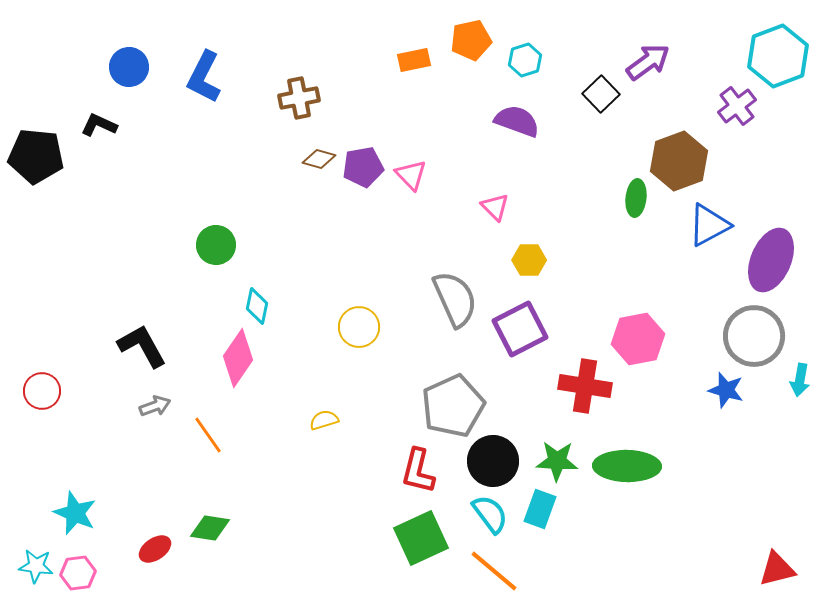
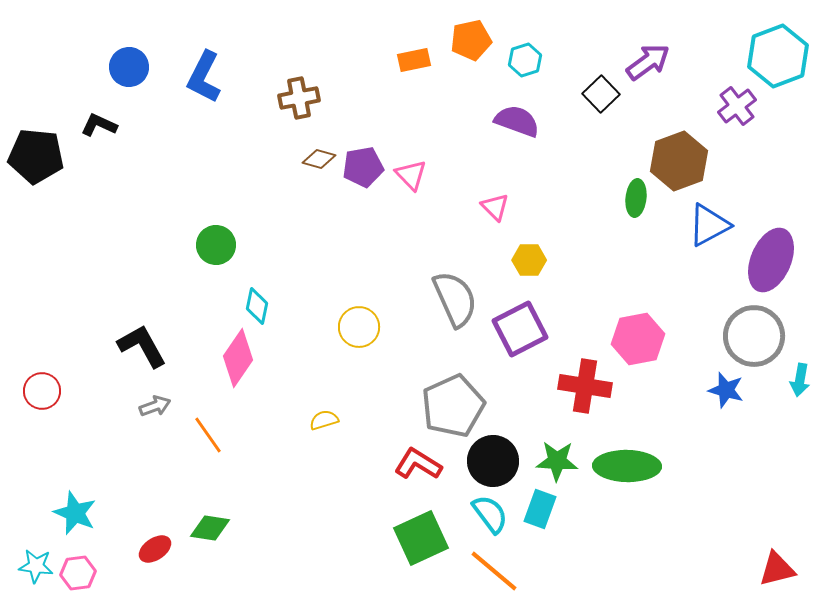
red L-shape at (418, 471): moved 7 px up; rotated 108 degrees clockwise
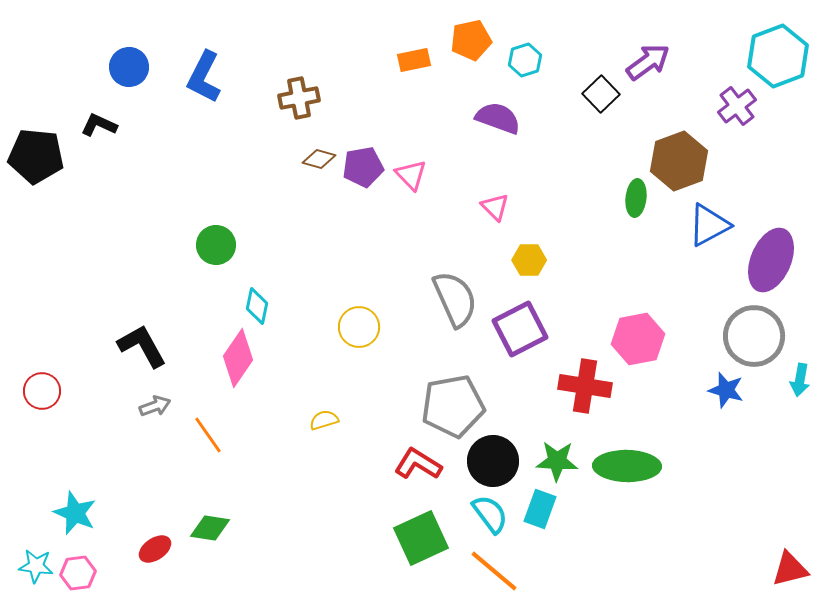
purple semicircle at (517, 121): moved 19 px left, 3 px up
gray pentagon at (453, 406): rotated 14 degrees clockwise
red triangle at (777, 569): moved 13 px right
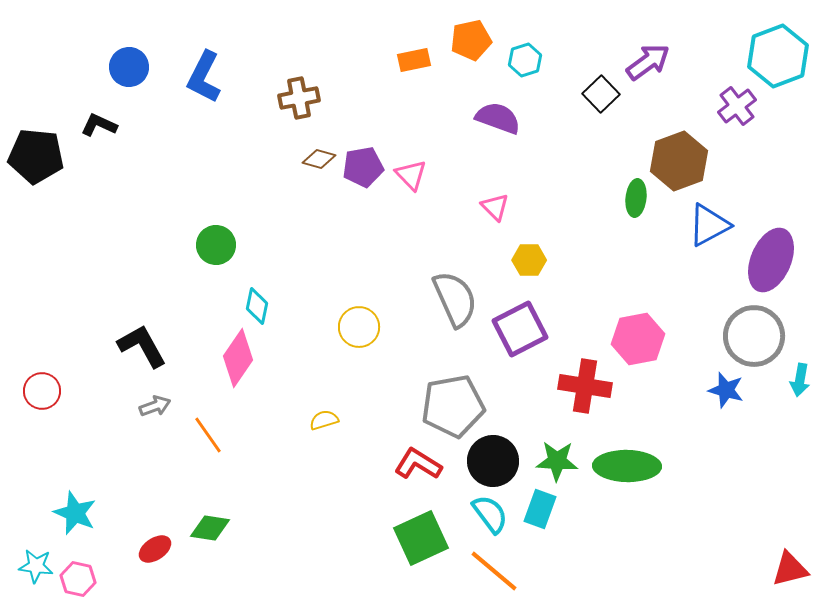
pink hexagon at (78, 573): moved 6 px down; rotated 20 degrees clockwise
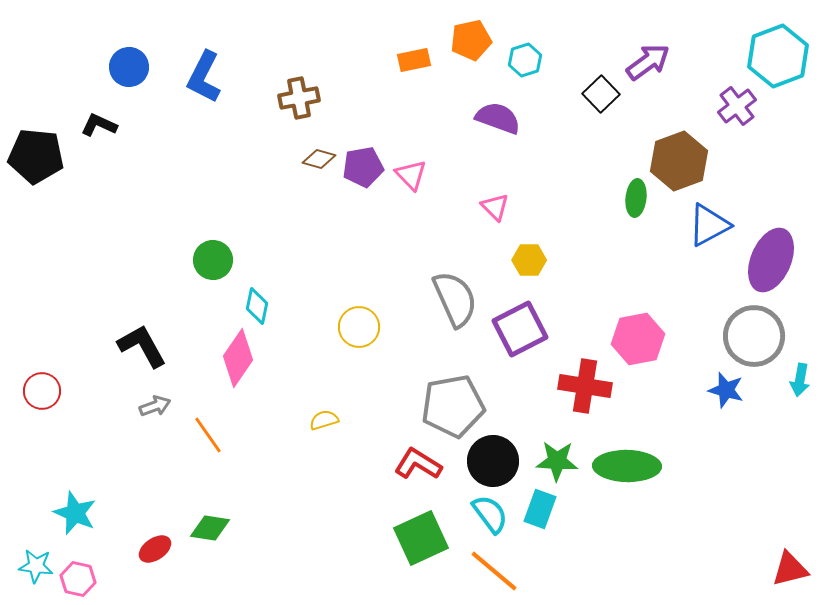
green circle at (216, 245): moved 3 px left, 15 px down
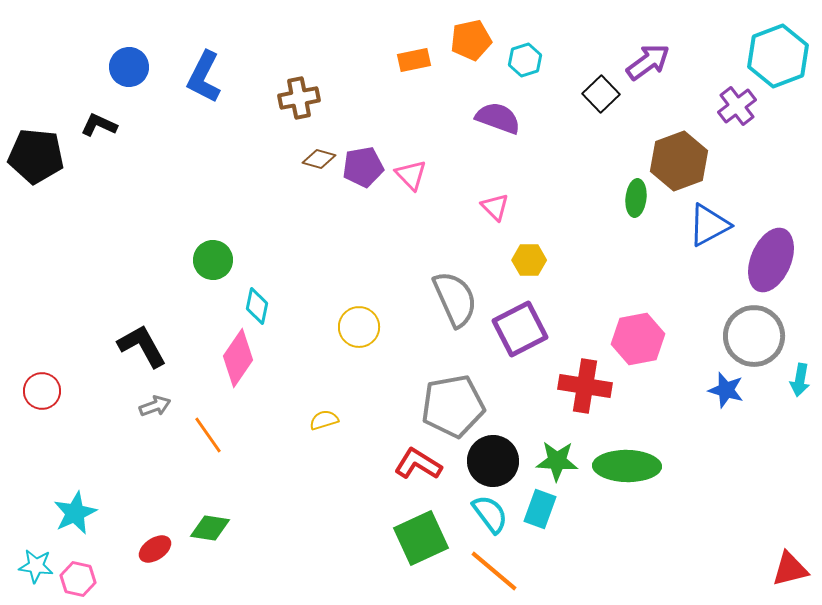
cyan star at (75, 513): rotated 24 degrees clockwise
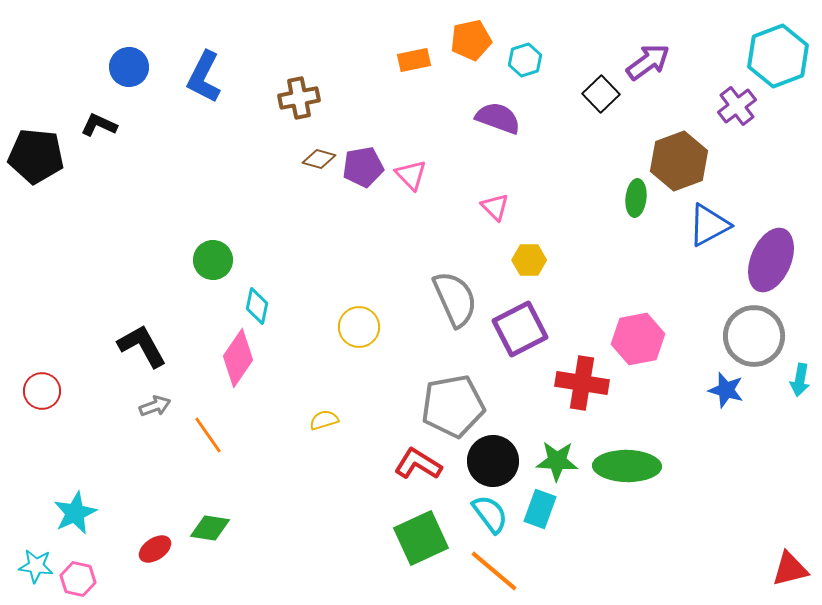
red cross at (585, 386): moved 3 px left, 3 px up
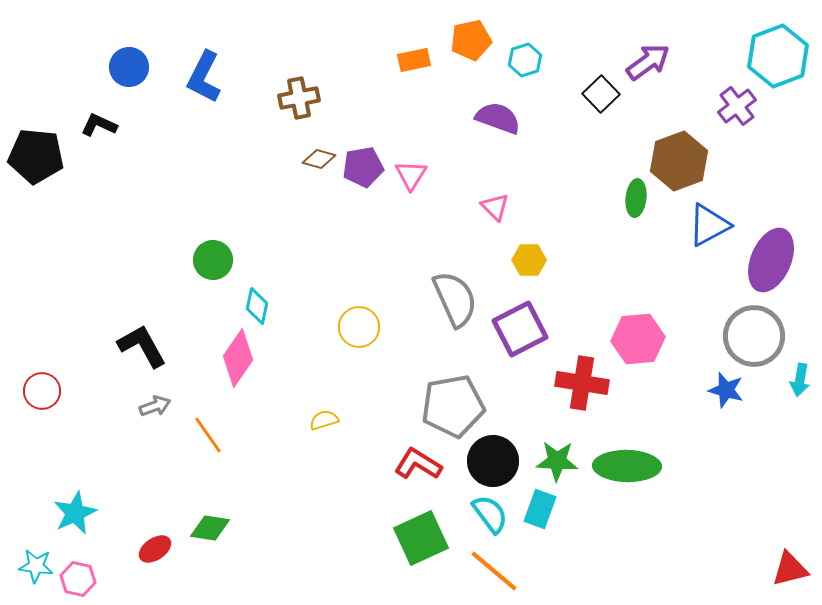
pink triangle at (411, 175): rotated 16 degrees clockwise
pink hexagon at (638, 339): rotated 6 degrees clockwise
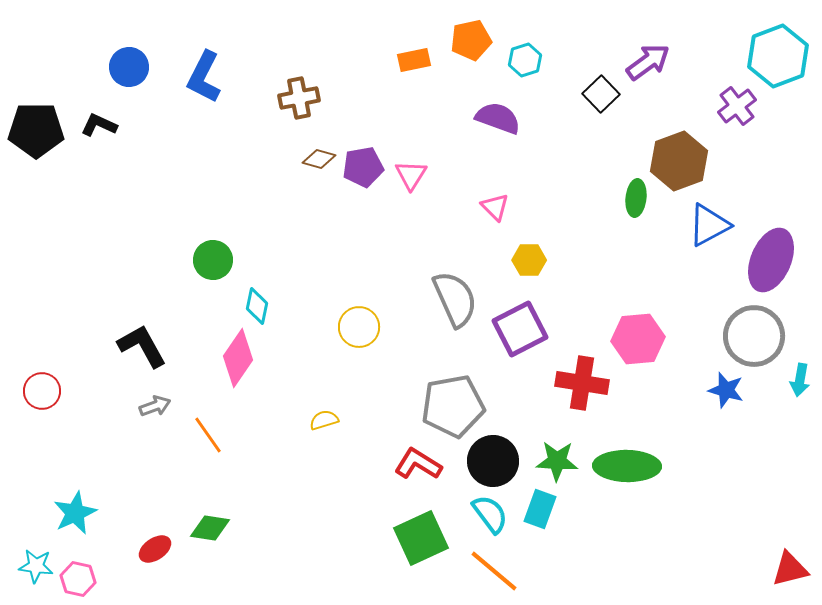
black pentagon at (36, 156): moved 26 px up; rotated 6 degrees counterclockwise
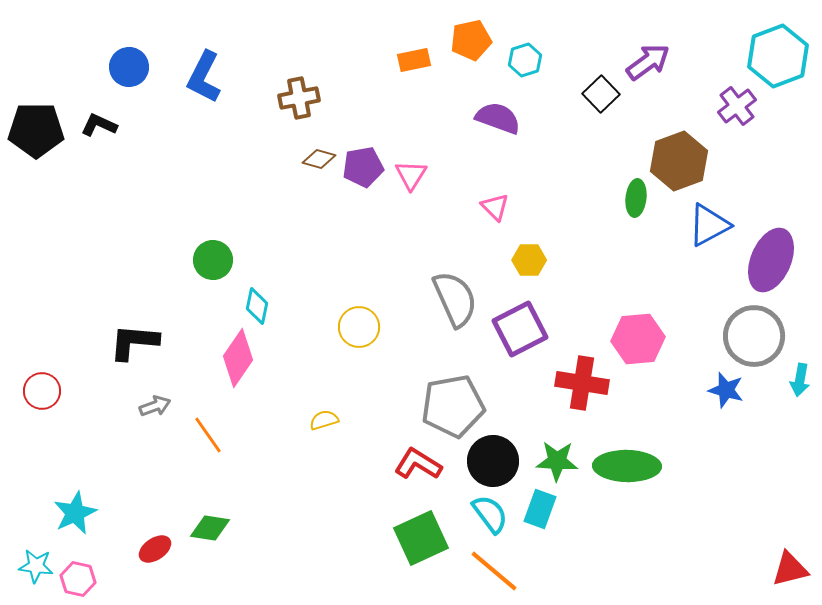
black L-shape at (142, 346): moved 8 px left, 4 px up; rotated 56 degrees counterclockwise
